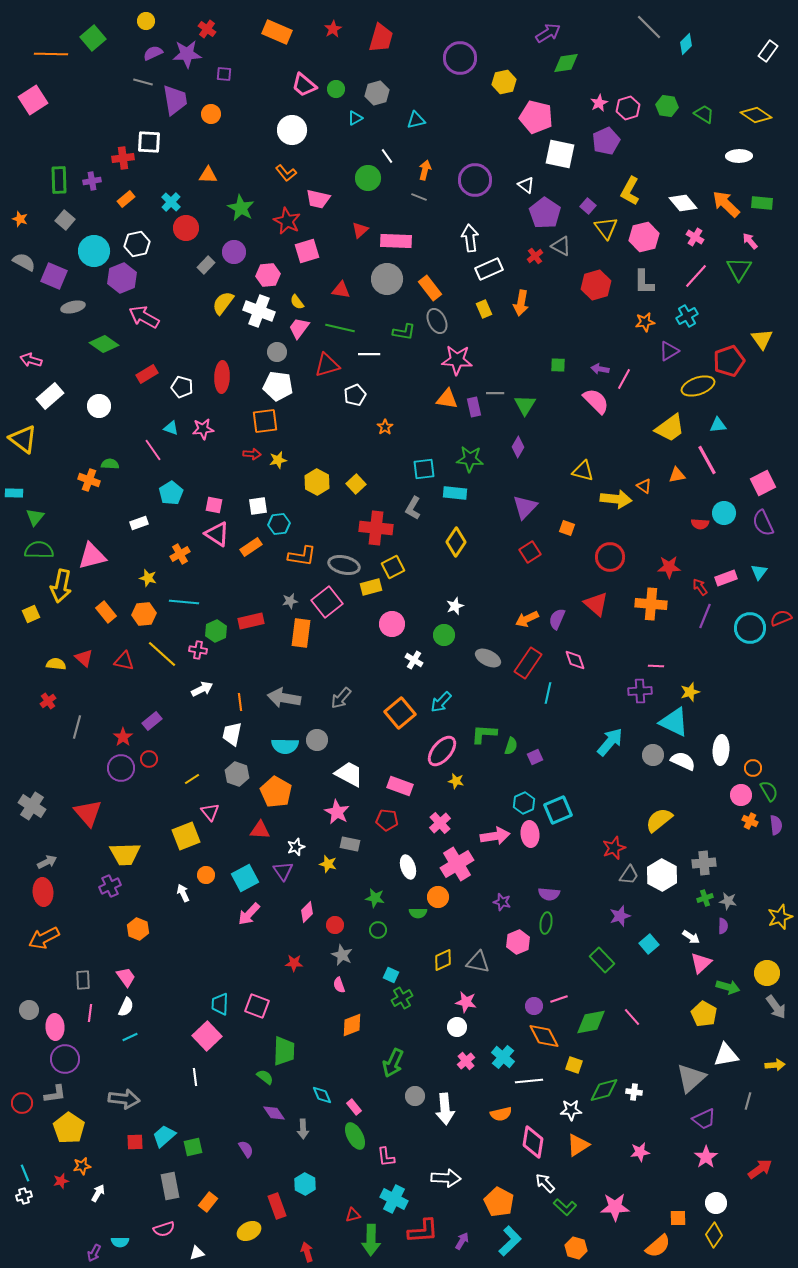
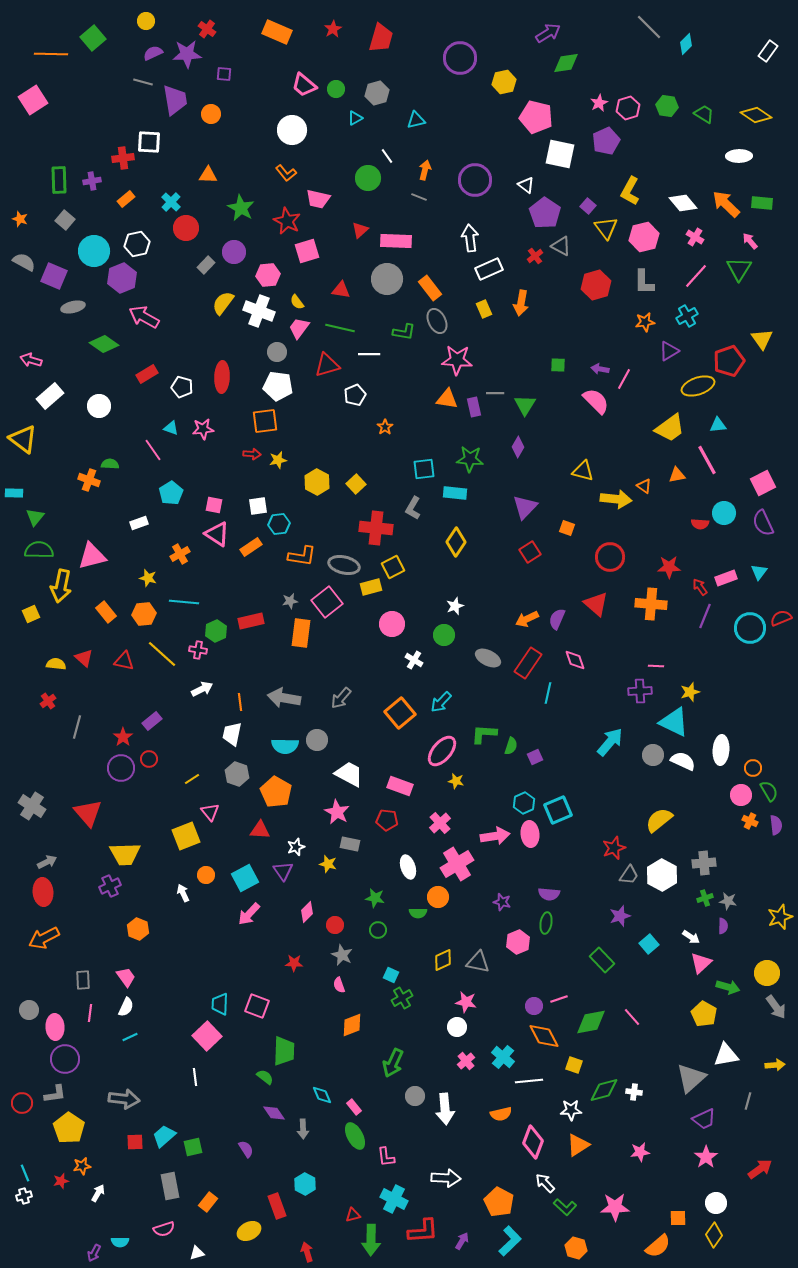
pink diamond at (533, 1142): rotated 12 degrees clockwise
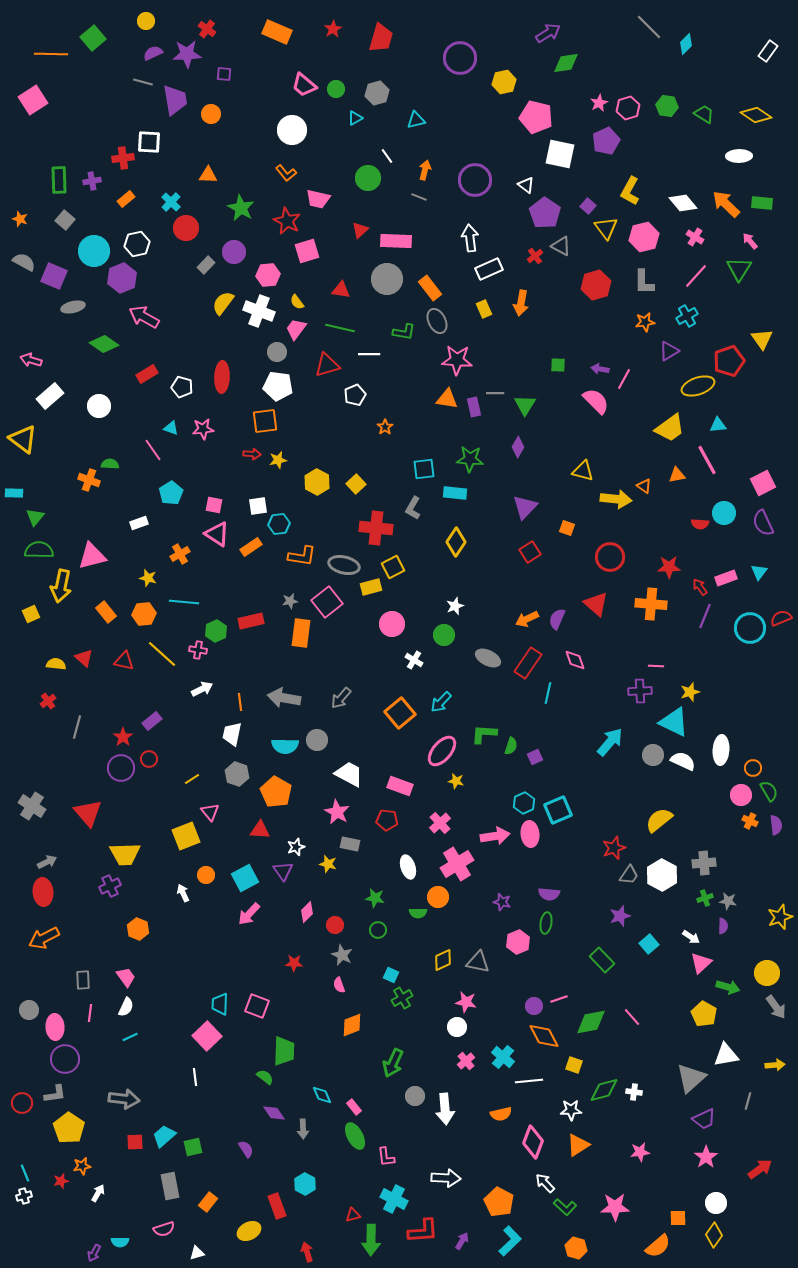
pink trapezoid at (299, 328): moved 3 px left, 1 px down
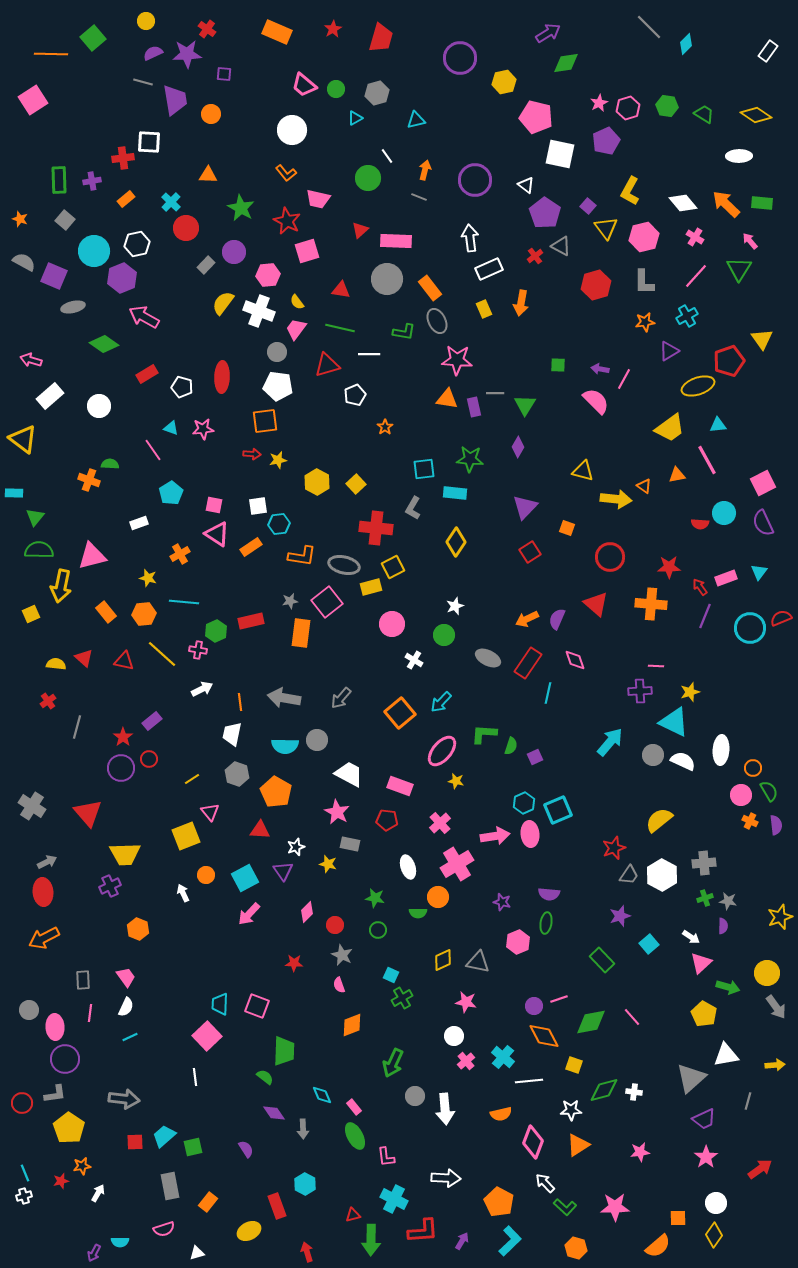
white circle at (457, 1027): moved 3 px left, 9 px down
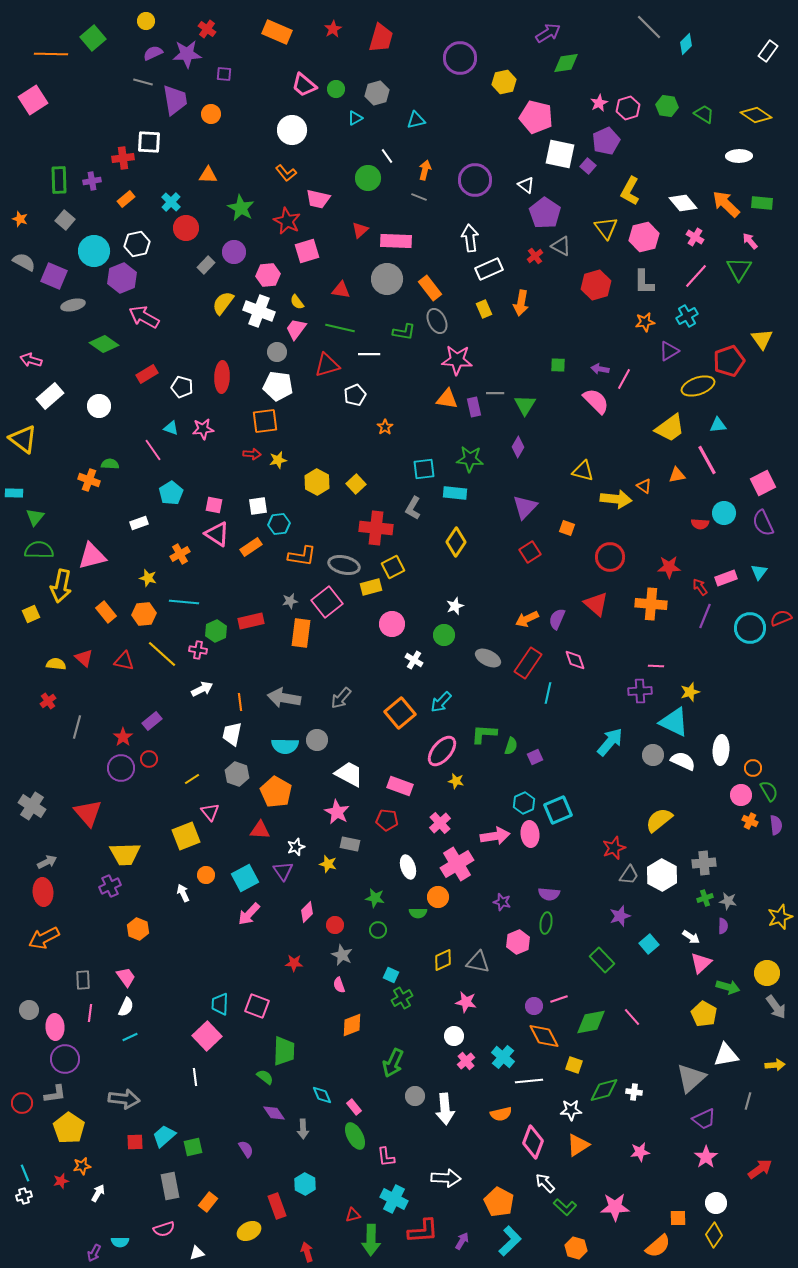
purple square at (588, 206): moved 40 px up
gray ellipse at (73, 307): moved 2 px up
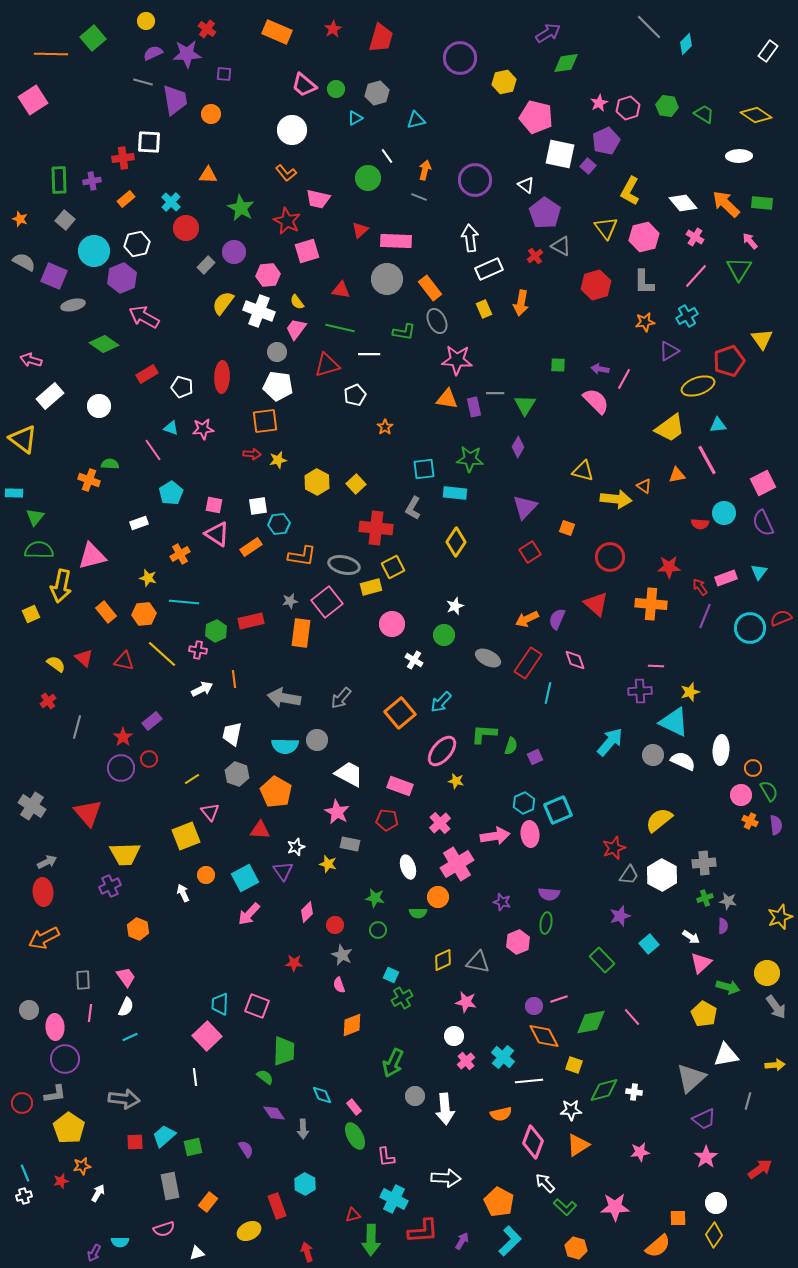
yellow semicircle at (56, 664): rotated 30 degrees clockwise
orange line at (240, 702): moved 6 px left, 23 px up
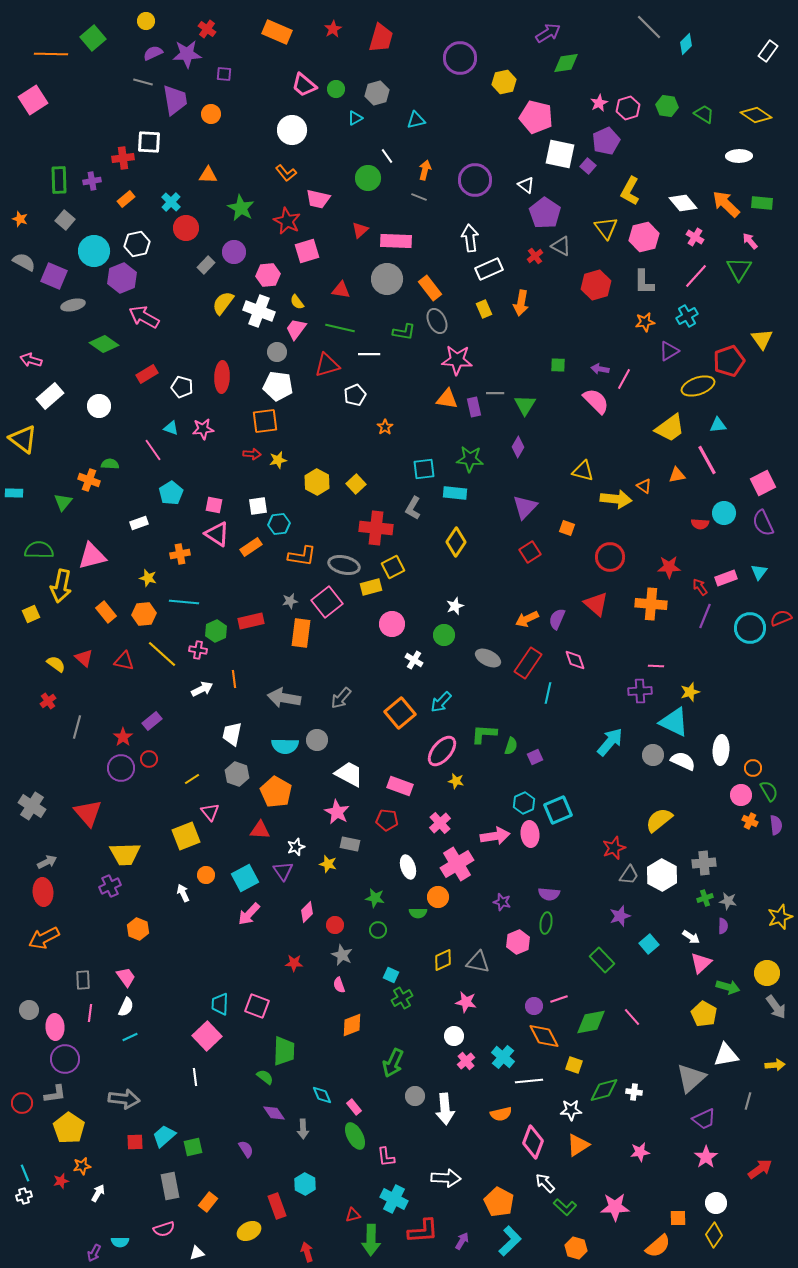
green triangle at (35, 517): moved 28 px right, 15 px up
orange cross at (180, 554): rotated 18 degrees clockwise
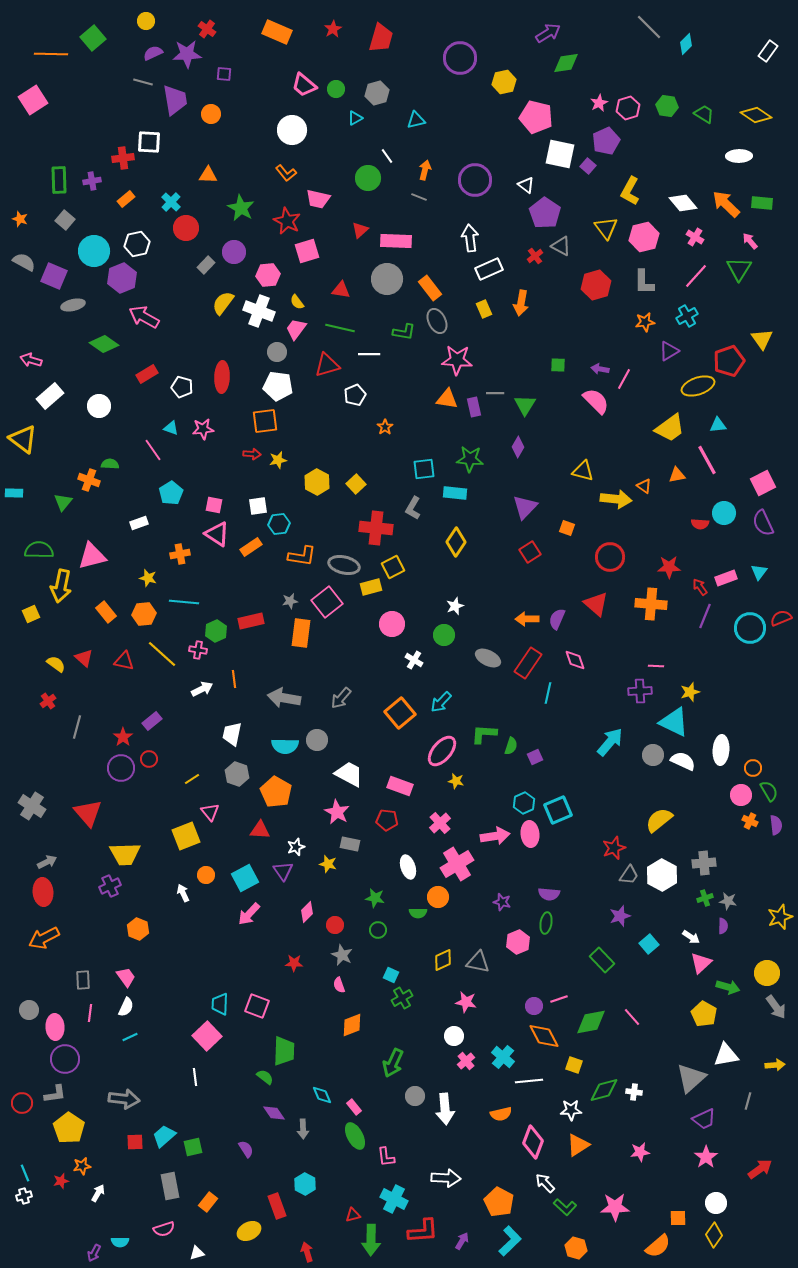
orange arrow at (527, 619): rotated 25 degrees clockwise
